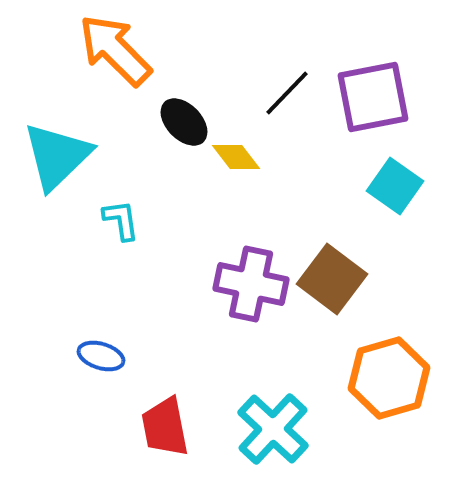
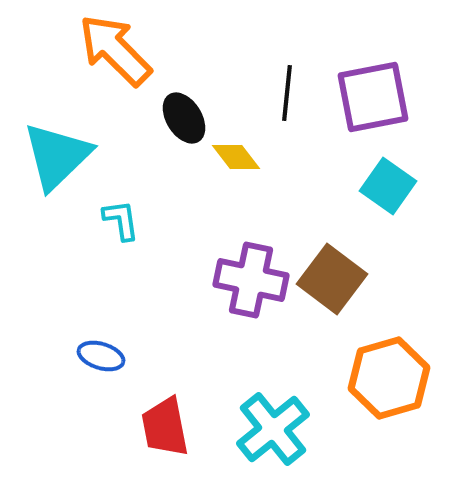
black line: rotated 38 degrees counterclockwise
black ellipse: moved 4 px up; rotated 12 degrees clockwise
cyan square: moved 7 px left
purple cross: moved 4 px up
cyan cross: rotated 8 degrees clockwise
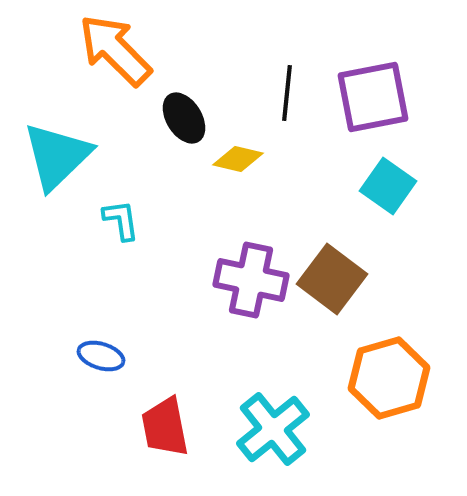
yellow diamond: moved 2 px right, 2 px down; rotated 39 degrees counterclockwise
